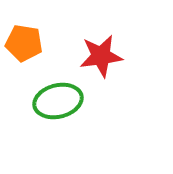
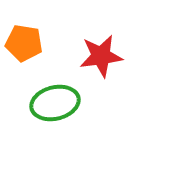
green ellipse: moved 3 px left, 2 px down
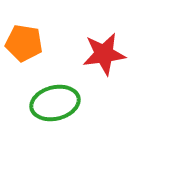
red star: moved 3 px right, 2 px up
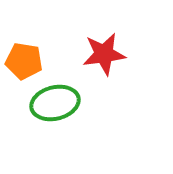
orange pentagon: moved 18 px down
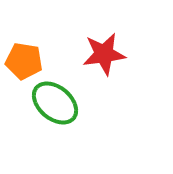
green ellipse: rotated 54 degrees clockwise
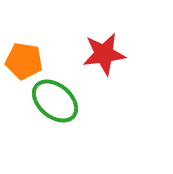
green ellipse: moved 2 px up
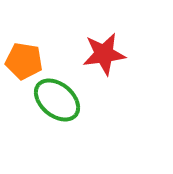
green ellipse: moved 2 px right, 1 px up
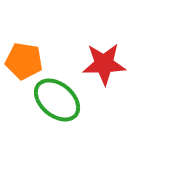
red star: moved 10 px down; rotated 6 degrees clockwise
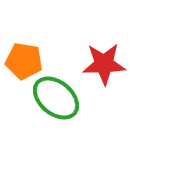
green ellipse: moved 1 px left, 2 px up
